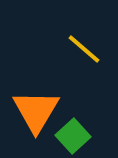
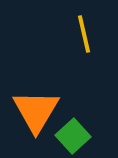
yellow line: moved 15 px up; rotated 36 degrees clockwise
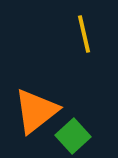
orange triangle: rotated 21 degrees clockwise
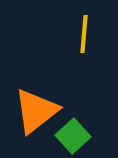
yellow line: rotated 18 degrees clockwise
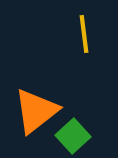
yellow line: rotated 12 degrees counterclockwise
